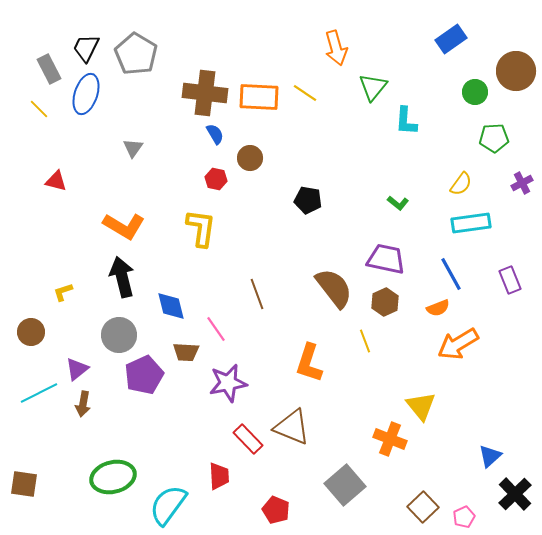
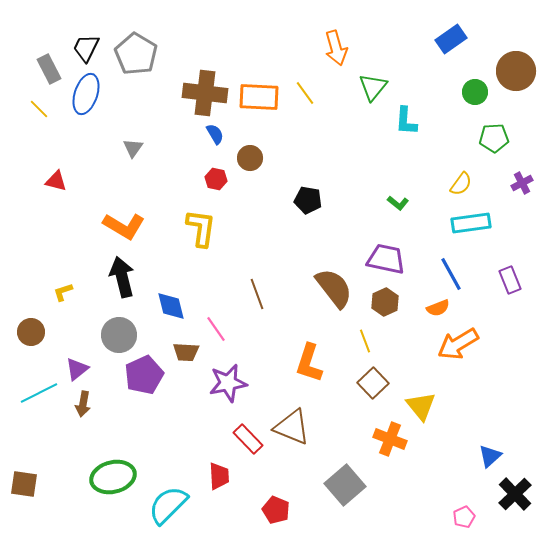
yellow line at (305, 93): rotated 20 degrees clockwise
cyan semicircle at (168, 505): rotated 9 degrees clockwise
brown square at (423, 507): moved 50 px left, 124 px up
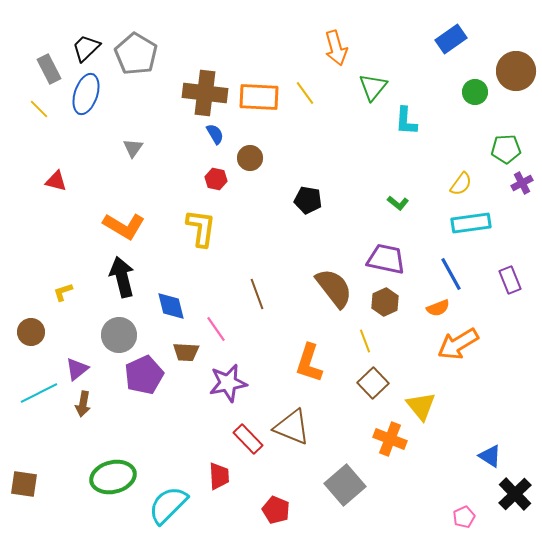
black trapezoid at (86, 48): rotated 20 degrees clockwise
green pentagon at (494, 138): moved 12 px right, 11 px down
blue triangle at (490, 456): rotated 45 degrees counterclockwise
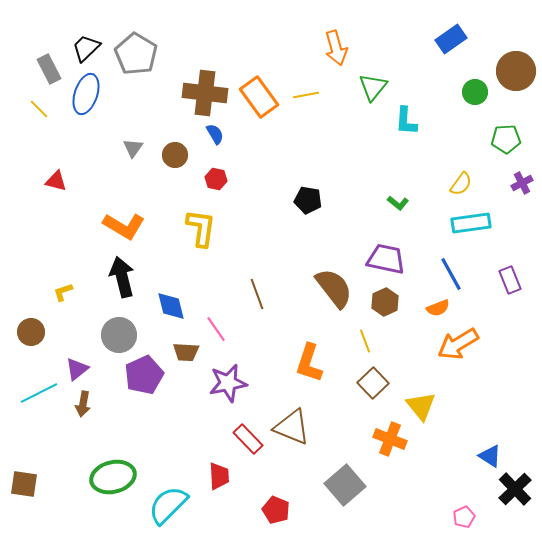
yellow line at (305, 93): moved 1 px right, 2 px down; rotated 65 degrees counterclockwise
orange rectangle at (259, 97): rotated 51 degrees clockwise
green pentagon at (506, 149): moved 10 px up
brown circle at (250, 158): moved 75 px left, 3 px up
black cross at (515, 494): moved 5 px up
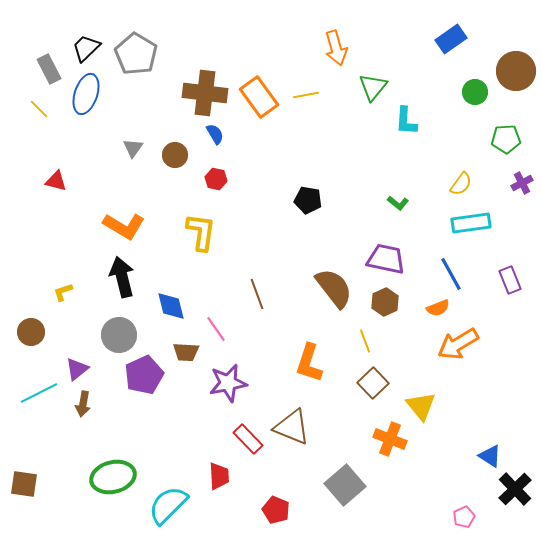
yellow L-shape at (201, 228): moved 4 px down
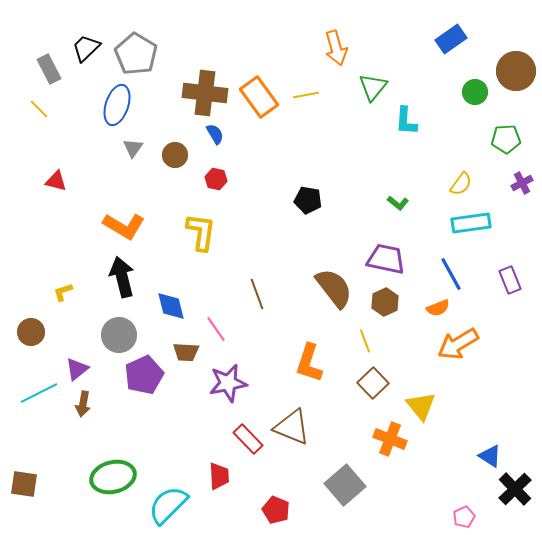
blue ellipse at (86, 94): moved 31 px right, 11 px down
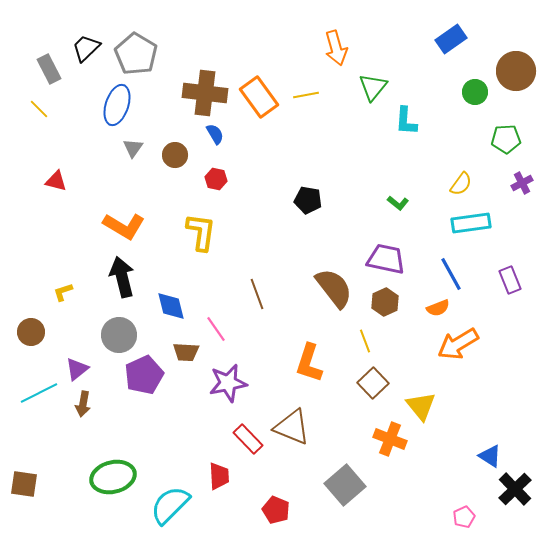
cyan semicircle at (168, 505): moved 2 px right
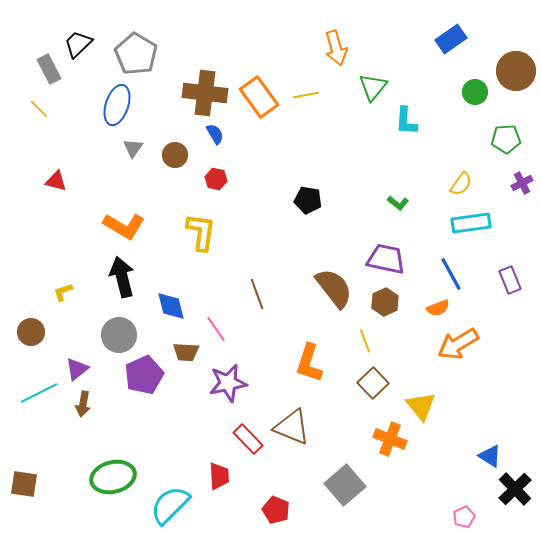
black trapezoid at (86, 48): moved 8 px left, 4 px up
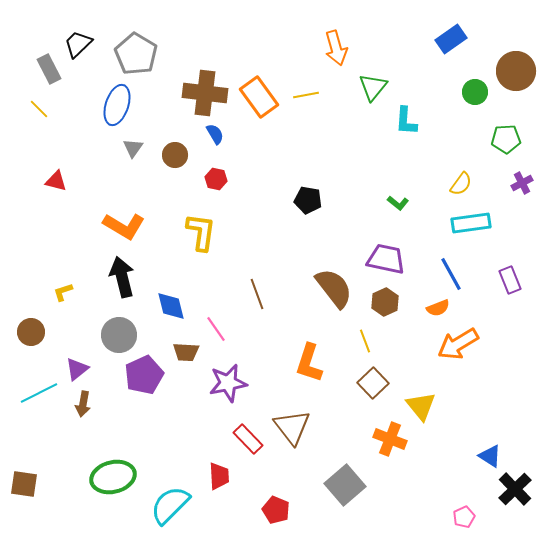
brown triangle at (292, 427): rotated 30 degrees clockwise
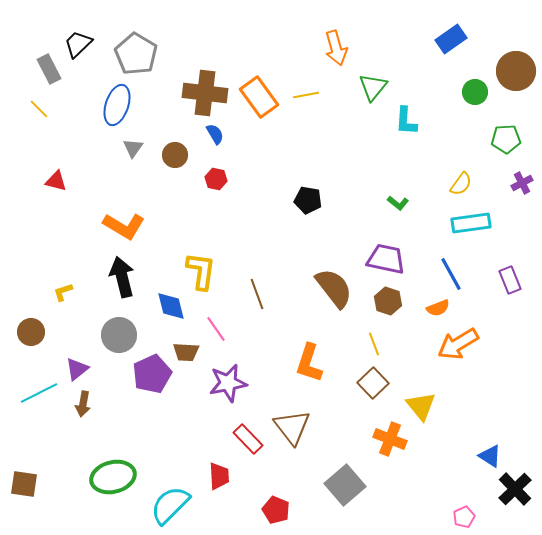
yellow L-shape at (201, 232): moved 39 px down
brown hexagon at (385, 302): moved 3 px right, 1 px up; rotated 16 degrees counterclockwise
yellow line at (365, 341): moved 9 px right, 3 px down
purple pentagon at (144, 375): moved 8 px right, 1 px up
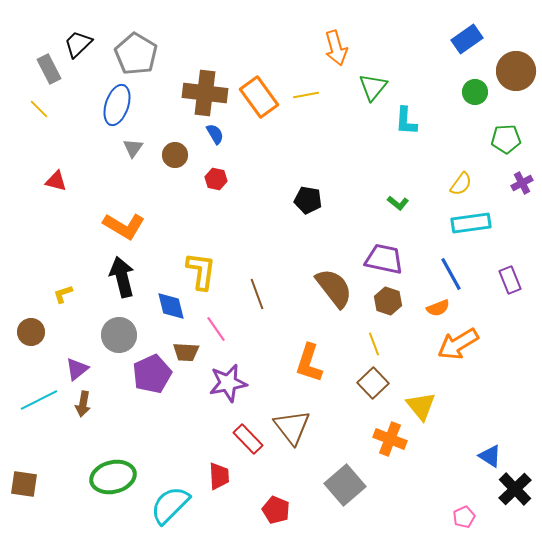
blue rectangle at (451, 39): moved 16 px right
purple trapezoid at (386, 259): moved 2 px left
yellow L-shape at (63, 292): moved 2 px down
cyan line at (39, 393): moved 7 px down
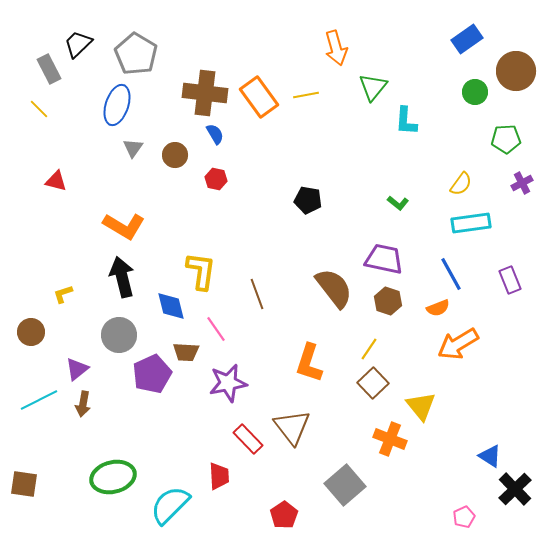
yellow line at (374, 344): moved 5 px left, 5 px down; rotated 55 degrees clockwise
red pentagon at (276, 510): moved 8 px right, 5 px down; rotated 16 degrees clockwise
